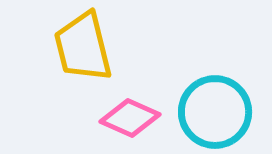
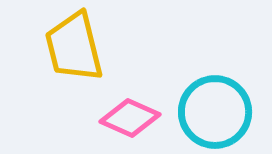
yellow trapezoid: moved 9 px left
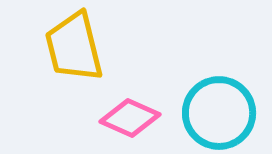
cyan circle: moved 4 px right, 1 px down
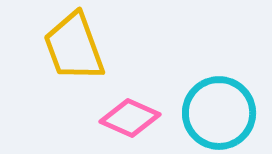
yellow trapezoid: rotated 6 degrees counterclockwise
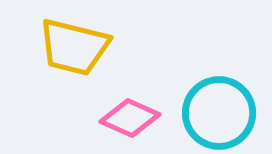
yellow trapezoid: rotated 56 degrees counterclockwise
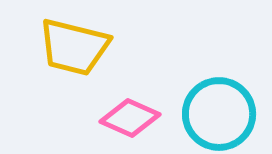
cyan circle: moved 1 px down
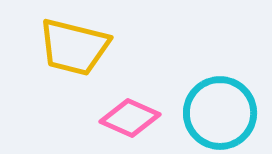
cyan circle: moved 1 px right, 1 px up
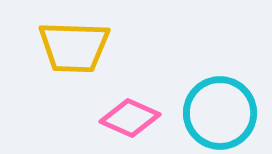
yellow trapezoid: rotated 12 degrees counterclockwise
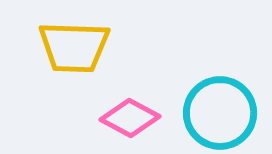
pink diamond: rotated 4 degrees clockwise
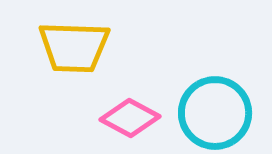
cyan circle: moved 5 px left
